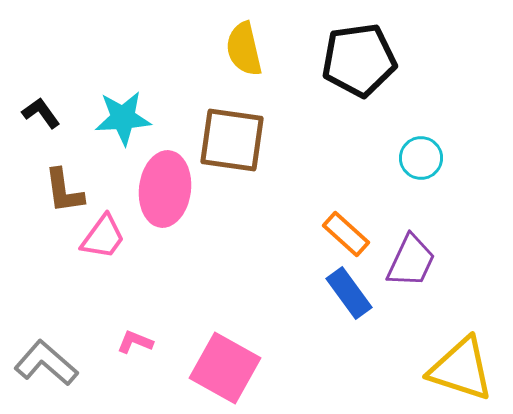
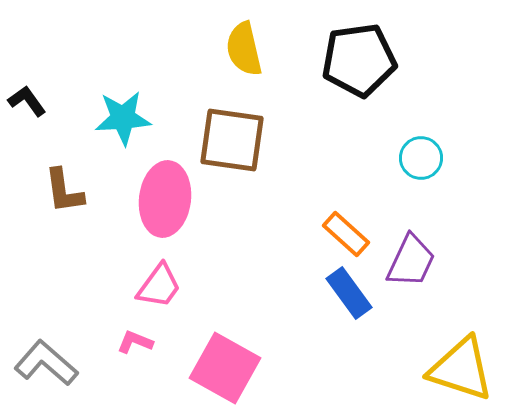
black L-shape: moved 14 px left, 12 px up
pink ellipse: moved 10 px down
pink trapezoid: moved 56 px right, 49 px down
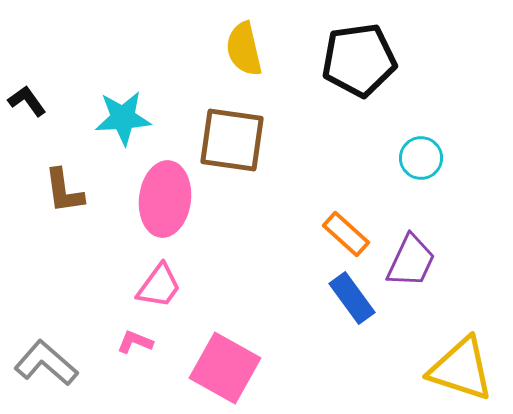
blue rectangle: moved 3 px right, 5 px down
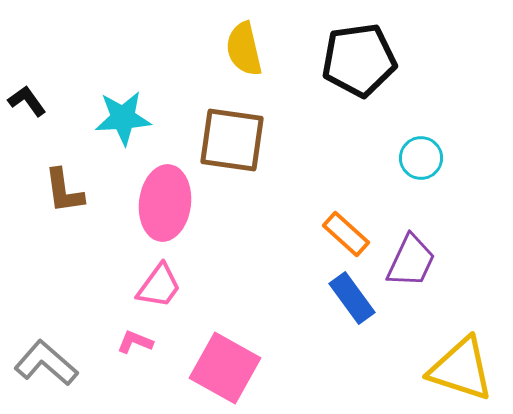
pink ellipse: moved 4 px down
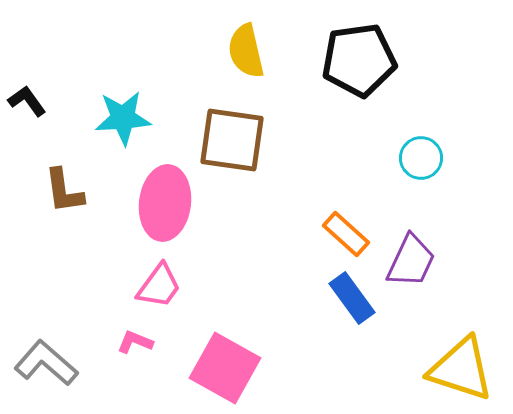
yellow semicircle: moved 2 px right, 2 px down
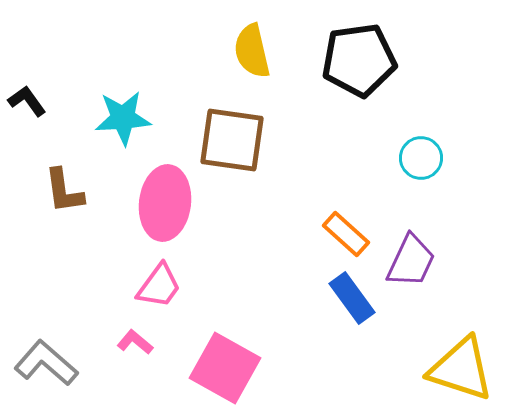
yellow semicircle: moved 6 px right
pink L-shape: rotated 18 degrees clockwise
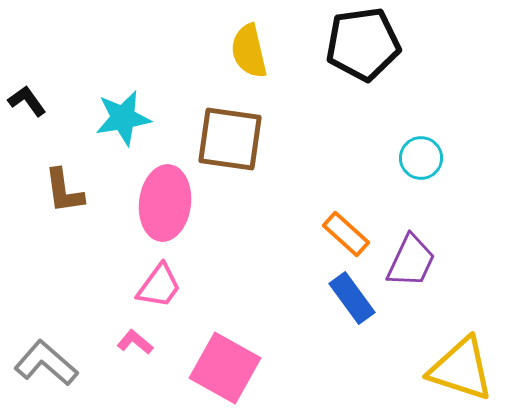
yellow semicircle: moved 3 px left
black pentagon: moved 4 px right, 16 px up
cyan star: rotated 6 degrees counterclockwise
brown square: moved 2 px left, 1 px up
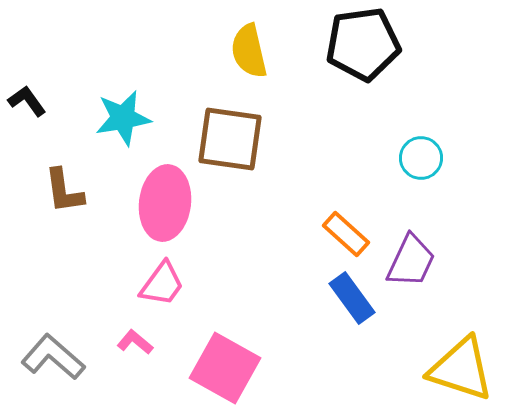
pink trapezoid: moved 3 px right, 2 px up
gray L-shape: moved 7 px right, 6 px up
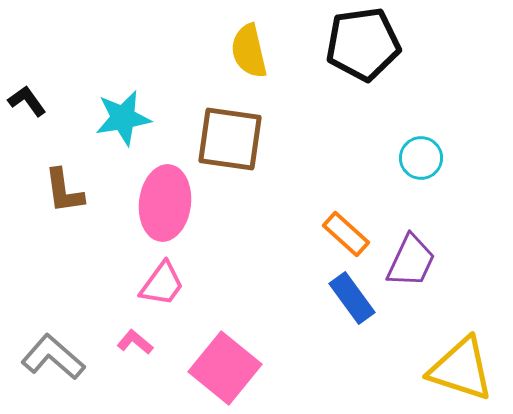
pink square: rotated 10 degrees clockwise
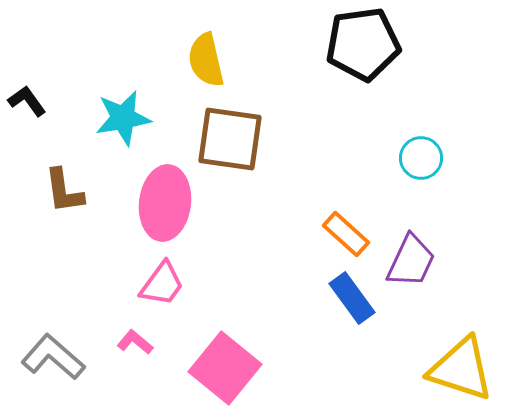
yellow semicircle: moved 43 px left, 9 px down
